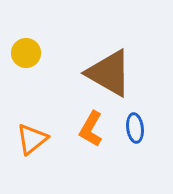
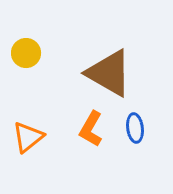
orange triangle: moved 4 px left, 2 px up
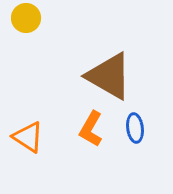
yellow circle: moved 35 px up
brown triangle: moved 3 px down
orange triangle: rotated 48 degrees counterclockwise
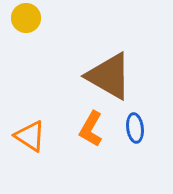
orange triangle: moved 2 px right, 1 px up
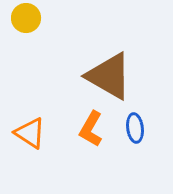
orange triangle: moved 3 px up
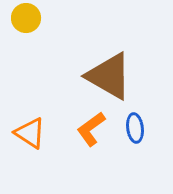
orange L-shape: rotated 24 degrees clockwise
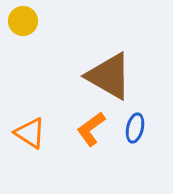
yellow circle: moved 3 px left, 3 px down
blue ellipse: rotated 20 degrees clockwise
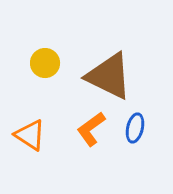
yellow circle: moved 22 px right, 42 px down
brown triangle: rotated 4 degrees counterclockwise
orange triangle: moved 2 px down
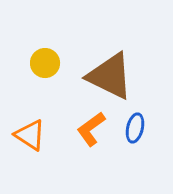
brown triangle: moved 1 px right
